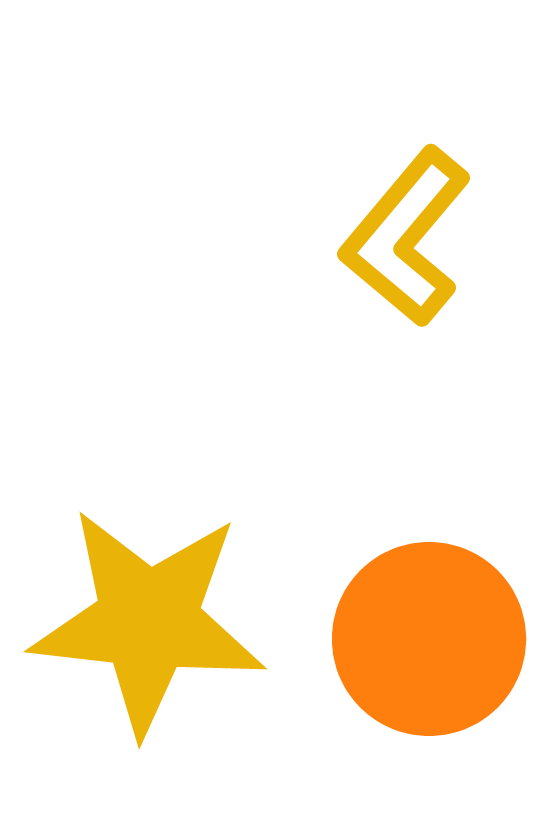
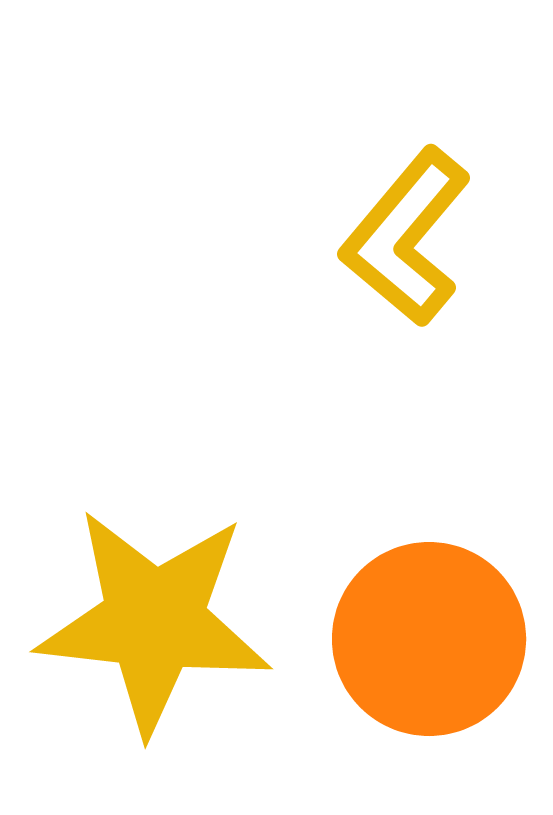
yellow star: moved 6 px right
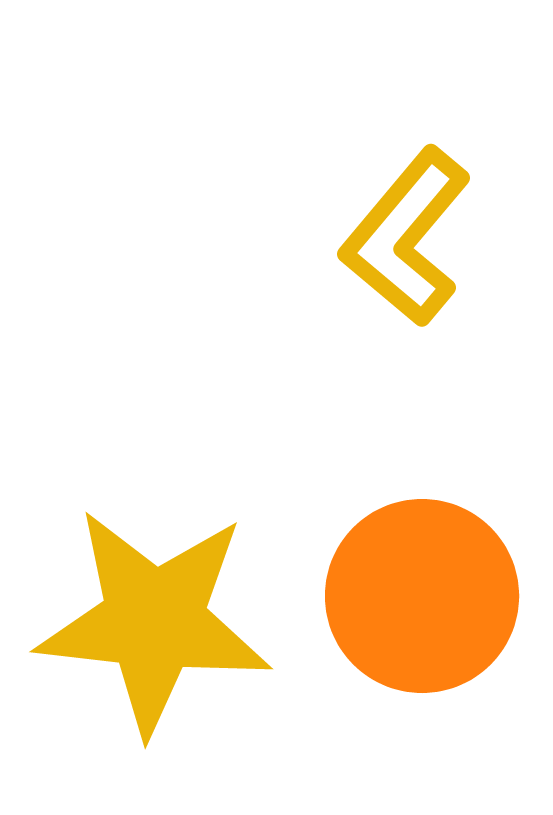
orange circle: moved 7 px left, 43 px up
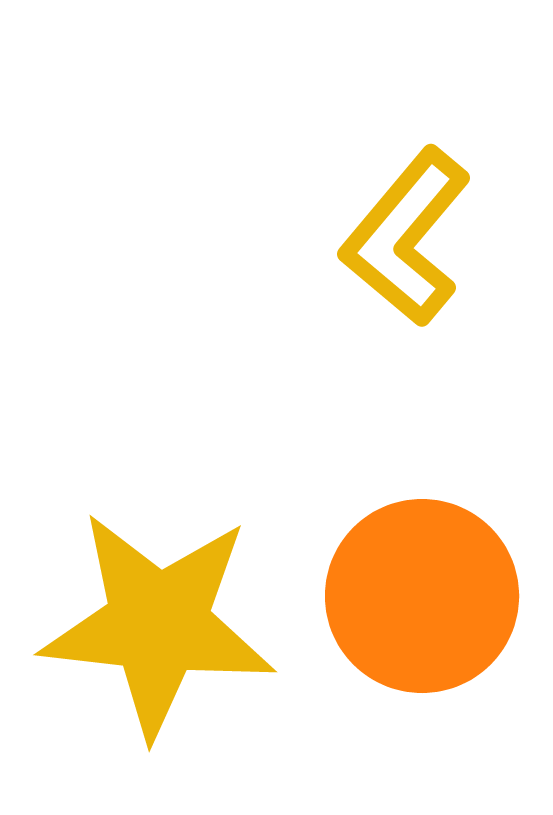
yellow star: moved 4 px right, 3 px down
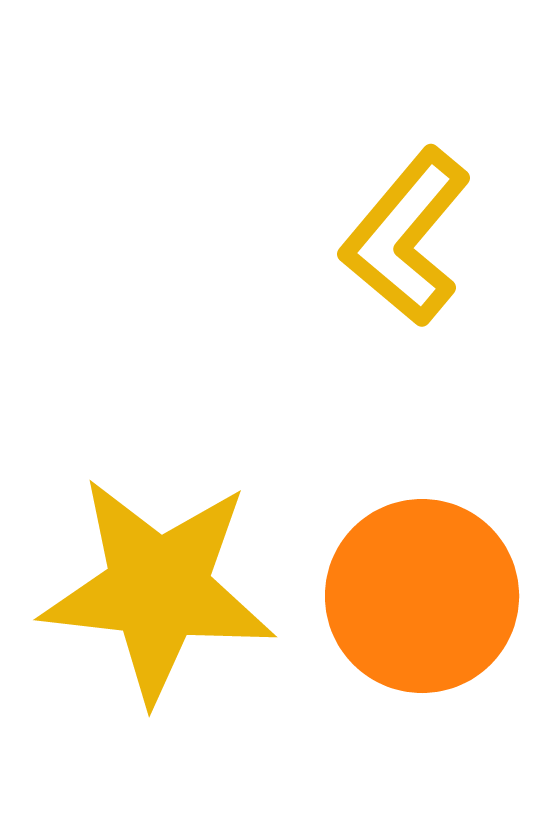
yellow star: moved 35 px up
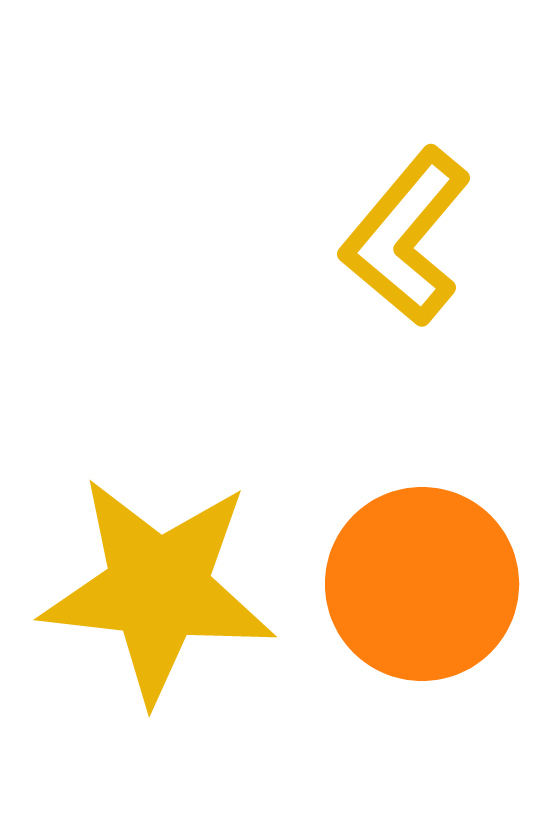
orange circle: moved 12 px up
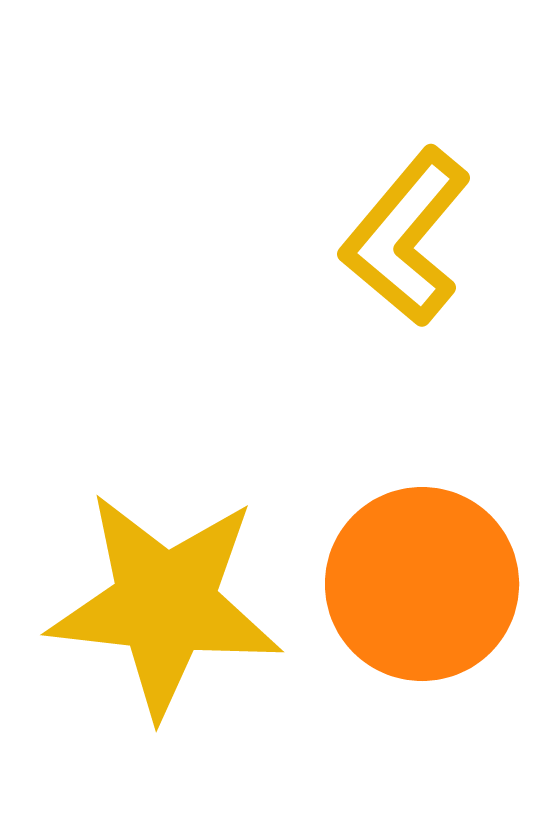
yellow star: moved 7 px right, 15 px down
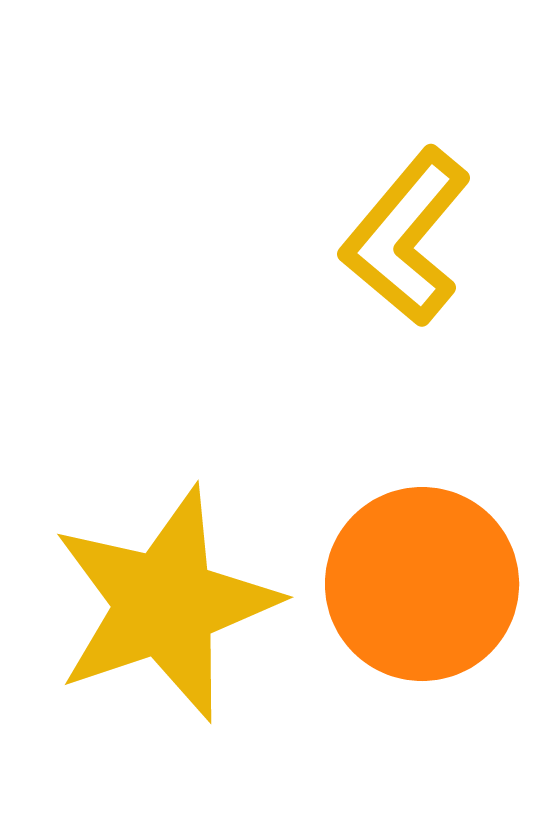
yellow star: rotated 25 degrees counterclockwise
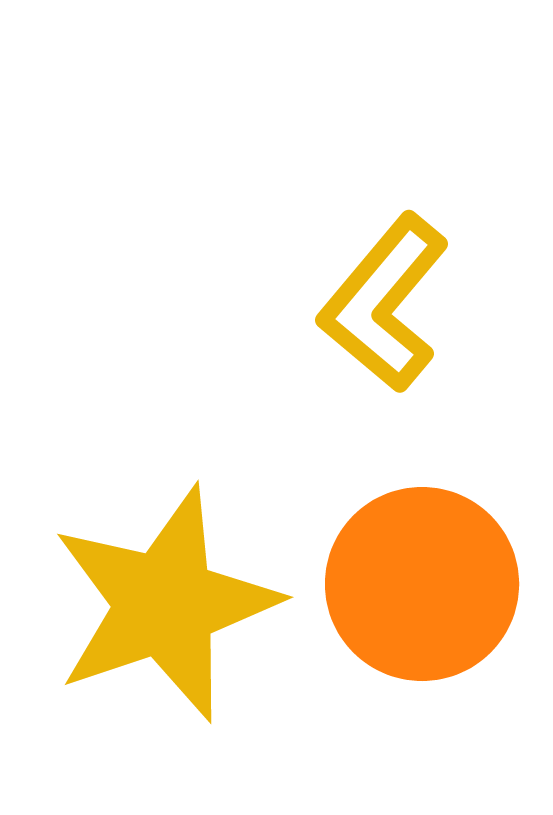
yellow L-shape: moved 22 px left, 66 px down
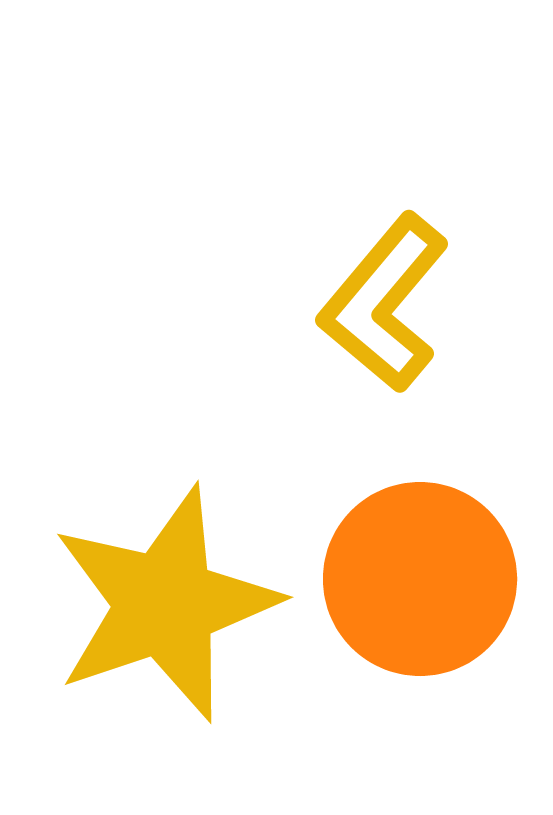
orange circle: moved 2 px left, 5 px up
